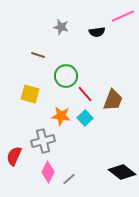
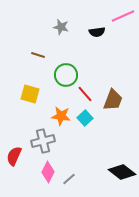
green circle: moved 1 px up
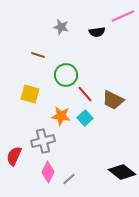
brown trapezoid: rotated 95 degrees clockwise
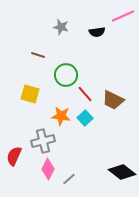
pink diamond: moved 3 px up
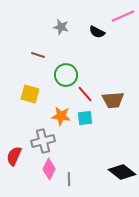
black semicircle: rotated 35 degrees clockwise
brown trapezoid: rotated 30 degrees counterclockwise
cyan square: rotated 35 degrees clockwise
pink diamond: moved 1 px right
gray line: rotated 48 degrees counterclockwise
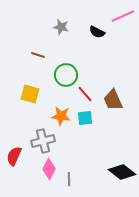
brown trapezoid: rotated 70 degrees clockwise
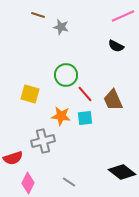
black semicircle: moved 19 px right, 14 px down
brown line: moved 40 px up
red semicircle: moved 1 px left, 2 px down; rotated 132 degrees counterclockwise
pink diamond: moved 21 px left, 14 px down
gray line: moved 3 px down; rotated 56 degrees counterclockwise
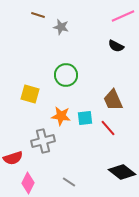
red line: moved 23 px right, 34 px down
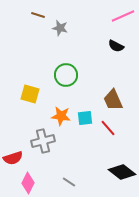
gray star: moved 1 px left, 1 px down
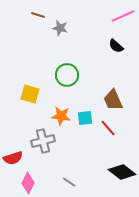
black semicircle: rotated 14 degrees clockwise
green circle: moved 1 px right
